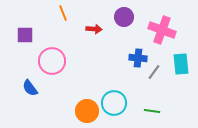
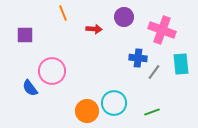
pink circle: moved 10 px down
green line: moved 1 px down; rotated 28 degrees counterclockwise
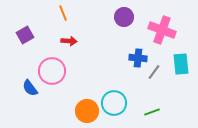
red arrow: moved 25 px left, 12 px down
purple square: rotated 30 degrees counterclockwise
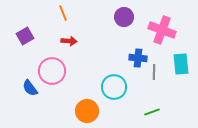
purple square: moved 1 px down
gray line: rotated 35 degrees counterclockwise
cyan circle: moved 16 px up
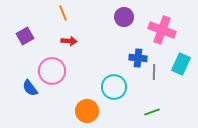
cyan rectangle: rotated 30 degrees clockwise
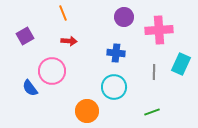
pink cross: moved 3 px left; rotated 24 degrees counterclockwise
blue cross: moved 22 px left, 5 px up
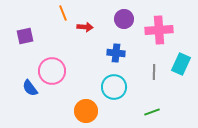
purple circle: moved 2 px down
purple square: rotated 18 degrees clockwise
red arrow: moved 16 px right, 14 px up
orange circle: moved 1 px left
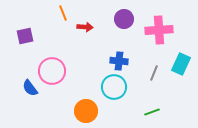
blue cross: moved 3 px right, 8 px down
gray line: moved 1 px down; rotated 21 degrees clockwise
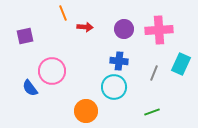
purple circle: moved 10 px down
